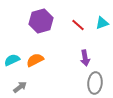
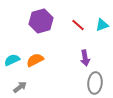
cyan triangle: moved 2 px down
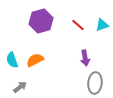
cyan semicircle: rotated 84 degrees counterclockwise
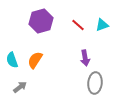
orange semicircle: rotated 30 degrees counterclockwise
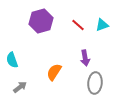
orange semicircle: moved 19 px right, 12 px down
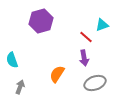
red line: moved 8 px right, 12 px down
purple arrow: moved 1 px left
orange semicircle: moved 3 px right, 2 px down
gray ellipse: rotated 65 degrees clockwise
gray arrow: rotated 32 degrees counterclockwise
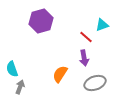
cyan semicircle: moved 9 px down
orange semicircle: moved 3 px right
